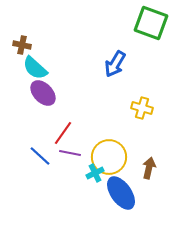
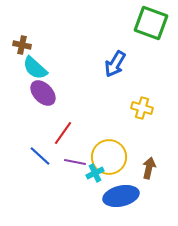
purple line: moved 5 px right, 9 px down
blue ellipse: moved 3 px down; rotated 68 degrees counterclockwise
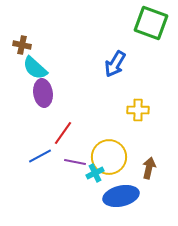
purple ellipse: rotated 36 degrees clockwise
yellow cross: moved 4 px left, 2 px down; rotated 15 degrees counterclockwise
blue line: rotated 70 degrees counterclockwise
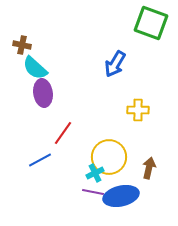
blue line: moved 4 px down
purple line: moved 18 px right, 30 px down
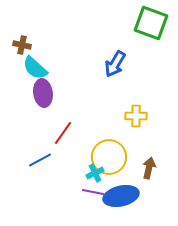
yellow cross: moved 2 px left, 6 px down
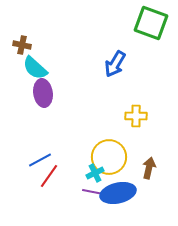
red line: moved 14 px left, 43 px down
blue ellipse: moved 3 px left, 3 px up
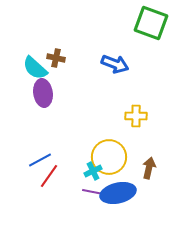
brown cross: moved 34 px right, 13 px down
blue arrow: rotated 100 degrees counterclockwise
cyan cross: moved 2 px left, 2 px up
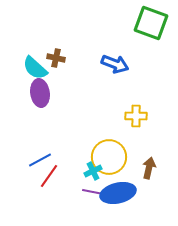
purple ellipse: moved 3 px left
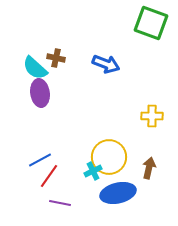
blue arrow: moved 9 px left
yellow cross: moved 16 px right
purple line: moved 33 px left, 11 px down
